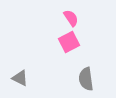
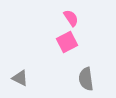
pink square: moved 2 px left
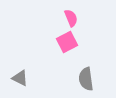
pink semicircle: rotated 12 degrees clockwise
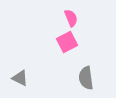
gray semicircle: moved 1 px up
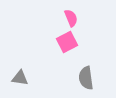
gray triangle: rotated 18 degrees counterclockwise
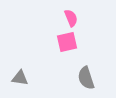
pink square: rotated 15 degrees clockwise
gray semicircle: rotated 10 degrees counterclockwise
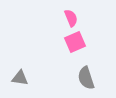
pink square: moved 8 px right; rotated 10 degrees counterclockwise
